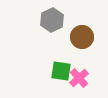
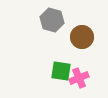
gray hexagon: rotated 20 degrees counterclockwise
pink cross: rotated 18 degrees clockwise
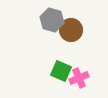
brown circle: moved 11 px left, 7 px up
green square: rotated 15 degrees clockwise
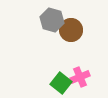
green square: moved 12 px down; rotated 15 degrees clockwise
pink cross: moved 1 px right, 1 px up
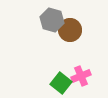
brown circle: moved 1 px left
pink cross: moved 1 px right, 1 px up
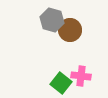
pink cross: rotated 30 degrees clockwise
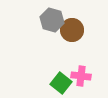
brown circle: moved 2 px right
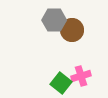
gray hexagon: moved 2 px right; rotated 15 degrees counterclockwise
pink cross: rotated 24 degrees counterclockwise
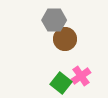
brown circle: moved 7 px left, 9 px down
pink cross: rotated 18 degrees counterclockwise
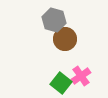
gray hexagon: rotated 15 degrees clockwise
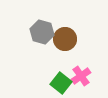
gray hexagon: moved 12 px left, 12 px down
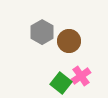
gray hexagon: rotated 15 degrees clockwise
brown circle: moved 4 px right, 2 px down
